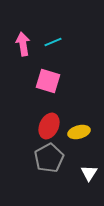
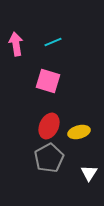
pink arrow: moved 7 px left
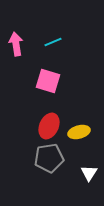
gray pentagon: rotated 20 degrees clockwise
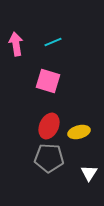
gray pentagon: rotated 12 degrees clockwise
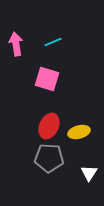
pink square: moved 1 px left, 2 px up
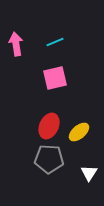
cyan line: moved 2 px right
pink square: moved 8 px right, 1 px up; rotated 30 degrees counterclockwise
yellow ellipse: rotated 25 degrees counterclockwise
gray pentagon: moved 1 px down
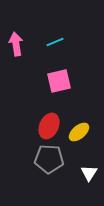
pink square: moved 4 px right, 3 px down
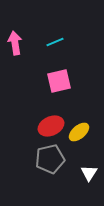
pink arrow: moved 1 px left, 1 px up
red ellipse: moved 2 px right; rotated 40 degrees clockwise
gray pentagon: moved 1 px right; rotated 16 degrees counterclockwise
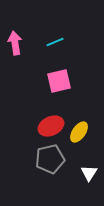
yellow ellipse: rotated 15 degrees counterclockwise
